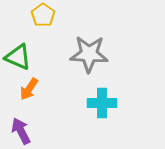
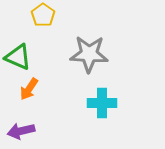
purple arrow: rotated 76 degrees counterclockwise
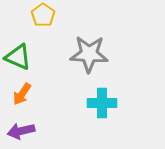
orange arrow: moved 7 px left, 5 px down
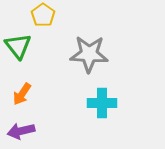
green triangle: moved 11 px up; rotated 28 degrees clockwise
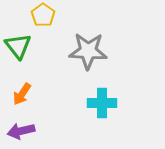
gray star: moved 1 px left, 3 px up
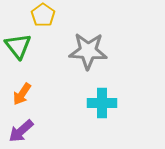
purple arrow: rotated 28 degrees counterclockwise
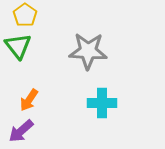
yellow pentagon: moved 18 px left
orange arrow: moved 7 px right, 6 px down
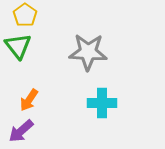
gray star: moved 1 px down
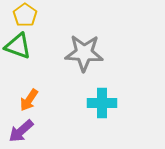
green triangle: rotated 32 degrees counterclockwise
gray star: moved 4 px left, 1 px down
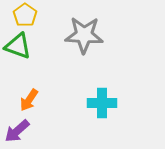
gray star: moved 18 px up
purple arrow: moved 4 px left
